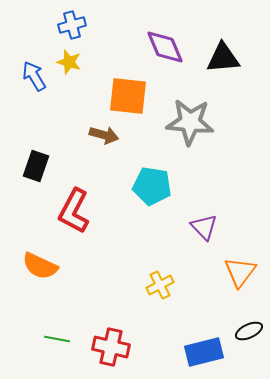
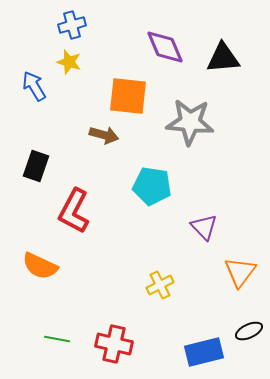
blue arrow: moved 10 px down
red cross: moved 3 px right, 3 px up
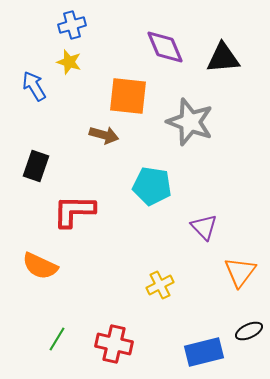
gray star: rotated 15 degrees clockwise
red L-shape: rotated 63 degrees clockwise
green line: rotated 70 degrees counterclockwise
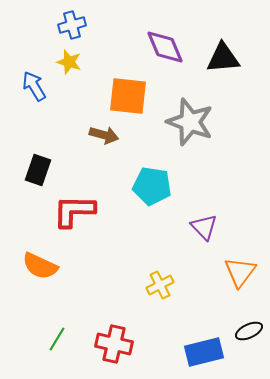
black rectangle: moved 2 px right, 4 px down
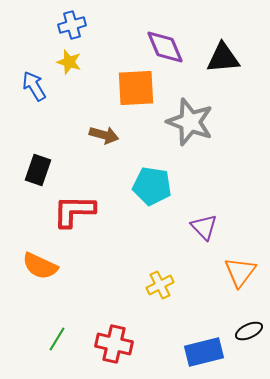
orange square: moved 8 px right, 8 px up; rotated 9 degrees counterclockwise
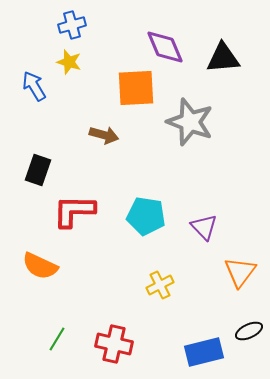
cyan pentagon: moved 6 px left, 30 px down
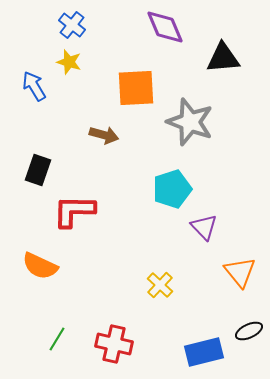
blue cross: rotated 36 degrees counterclockwise
purple diamond: moved 20 px up
cyan pentagon: moved 26 px right, 27 px up; rotated 27 degrees counterclockwise
orange triangle: rotated 16 degrees counterclockwise
yellow cross: rotated 20 degrees counterclockwise
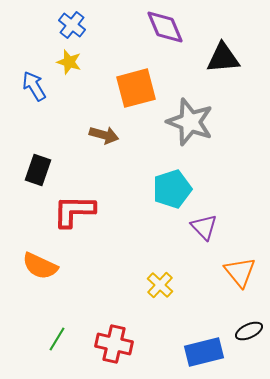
orange square: rotated 12 degrees counterclockwise
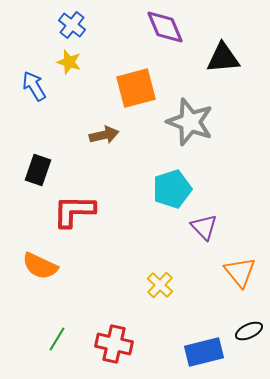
brown arrow: rotated 28 degrees counterclockwise
